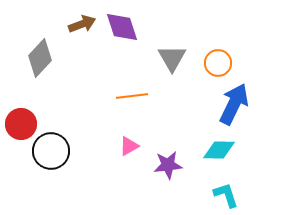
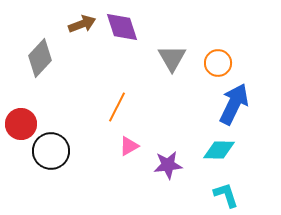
orange line: moved 15 px left, 11 px down; rotated 56 degrees counterclockwise
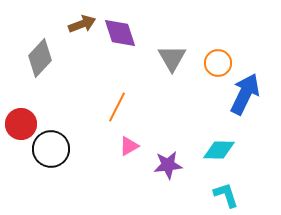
purple diamond: moved 2 px left, 6 px down
blue arrow: moved 11 px right, 10 px up
black circle: moved 2 px up
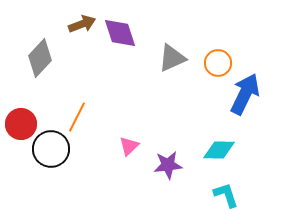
gray triangle: rotated 36 degrees clockwise
orange line: moved 40 px left, 10 px down
pink triangle: rotated 15 degrees counterclockwise
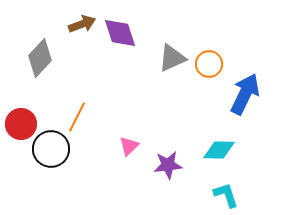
orange circle: moved 9 px left, 1 px down
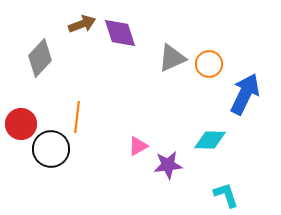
orange line: rotated 20 degrees counterclockwise
pink triangle: moved 9 px right; rotated 15 degrees clockwise
cyan diamond: moved 9 px left, 10 px up
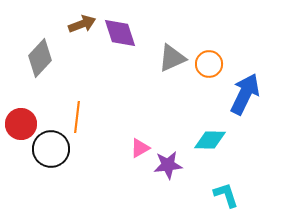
pink triangle: moved 2 px right, 2 px down
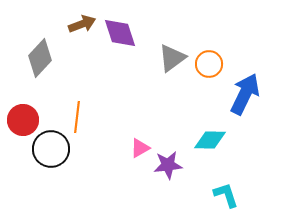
gray triangle: rotated 12 degrees counterclockwise
red circle: moved 2 px right, 4 px up
